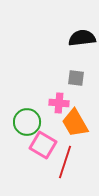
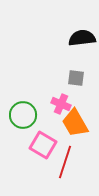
pink cross: moved 2 px right, 1 px down; rotated 18 degrees clockwise
green circle: moved 4 px left, 7 px up
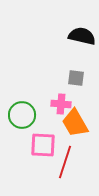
black semicircle: moved 2 px up; rotated 20 degrees clockwise
pink cross: rotated 18 degrees counterclockwise
green circle: moved 1 px left
pink square: rotated 28 degrees counterclockwise
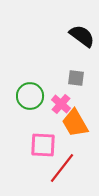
black semicircle: rotated 24 degrees clockwise
pink cross: rotated 36 degrees clockwise
green circle: moved 8 px right, 19 px up
red line: moved 3 px left, 6 px down; rotated 20 degrees clockwise
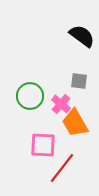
gray square: moved 3 px right, 3 px down
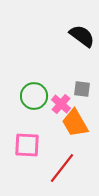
gray square: moved 3 px right, 8 px down
green circle: moved 4 px right
pink square: moved 16 px left
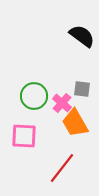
pink cross: moved 1 px right, 1 px up
pink square: moved 3 px left, 9 px up
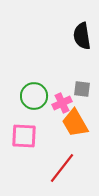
black semicircle: rotated 136 degrees counterclockwise
pink cross: rotated 24 degrees clockwise
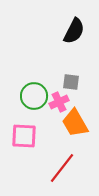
black semicircle: moved 8 px left, 5 px up; rotated 144 degrees counterclockwise
gray square: moved 11 px left, 7 px up
pink cross: moved 3 px left, 1 px up
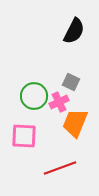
gray square: rotated 18 degrees clockwise
orange trapezoid: rotated 52 degrees clockwise
red line: moved 2 px left; rotated 32 degrees clockwise
